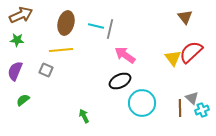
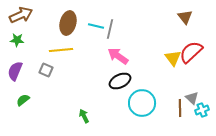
brown ellipse: moved 2 px right
pink arrow: moved 7 px left, 1 px down
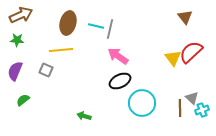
green arrow: rotated 48 degrees counterclockwise
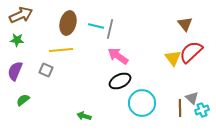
brown triangle: moved 7 px down
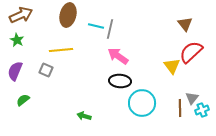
brown ellipse: moved 8 px up
green star: rotated 24 degrees clockwise
yellow triangle: moved 1 px left, 8 px down
black ellipse: rotated 30 degrees clockwise
gray triangle: rotated 24 degrees clockwise
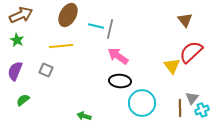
brown ellipse: rotated 15 degrees clockwise
brown triangle: moved 4 px up
yellow line: moved 4 px up
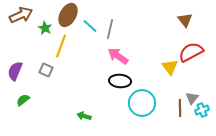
cyan line: moved 6 px left; rotated 28 degrees clockwise
green star: moved 28 px right, 12 px up
yellow line: rotated 65 degrees counterclockwise
red semicircle: rotated 15 degrees clockwise
yellow triangle: moved 2 px left, 1 px down
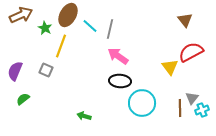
green semicircle: moved 1 px up
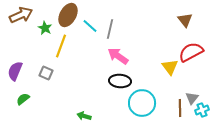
gray square: moved 3 px down
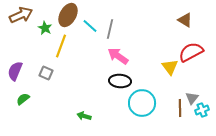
brown triangle: rotated 21 degrees counterclockwise
